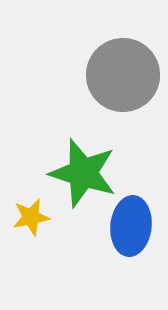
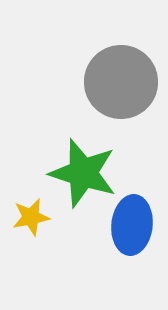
gray circle: moved 2 px left, 7 px down
blue ellipse: moved 1 px right, 1 px up
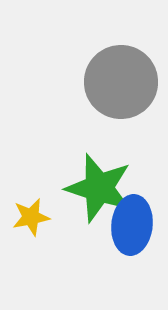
green star: moved 16 px right, 15 px down
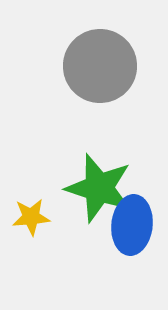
gray circle: moved 21 px left, 16 px up
yellow star: rotated 6 degrees clockwise
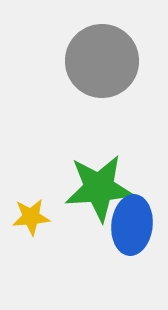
gray circle: moved 2 px right, 5 px up
green star: rotated 22 degrees counterclockwise
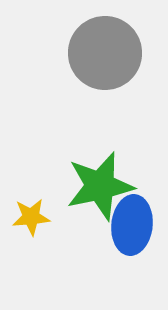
gray circle: moved 3 px right, 8 px up
green star: moved 1 px right, 2 px up; rotated 8 degrees counterclockwise
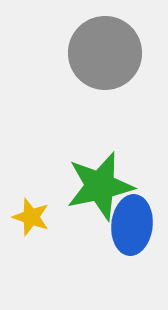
yellow star: rotated 24 degrees clockwise
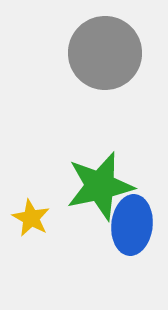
yellow star: moved 1 px down; rotated 9 degrees clockwise
